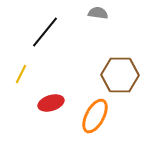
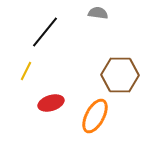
yellow line: moved 5 px right, 3 px up
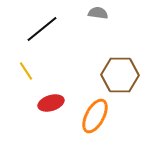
black line: moved 3 px left, 3 px up; rotated 12 degrees clockwise
yellow line: rotated 60 degrees counterclockwise
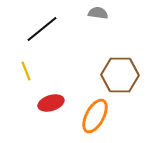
yellow line: rotated 12 degrees clockwise
